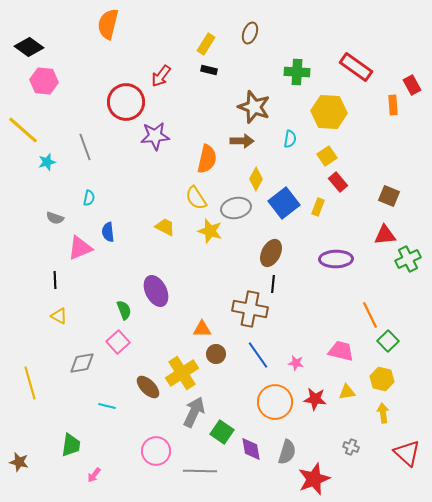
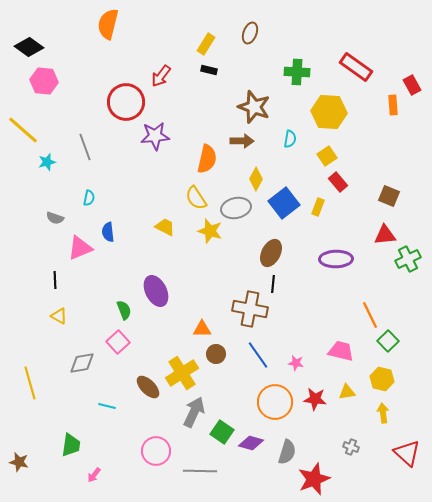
purple diamond at (251, 449): moved 6 px up; rotated 65 degrees counterclockwise
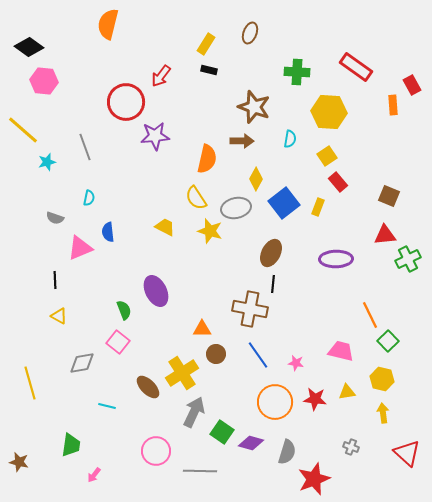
pink square at (118, 342): rotated 10 degrees counterclockwise
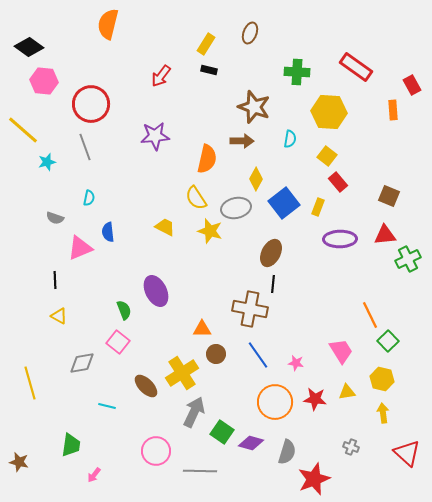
red circle at (126, 102): moved 35 px left, 2 px down
orange rectangle at (393, 105): moved 5 px down
yellow square at (327, 156): rotated 18 degrees counterclockwise
purple ellipse at (336, 259): moved 4 px right, 20 px up
pink trapezoid at (341, 351): rotated 44 degrees clockwise
brown ellipse at (148, 387): moved 2 px left, 1 px up
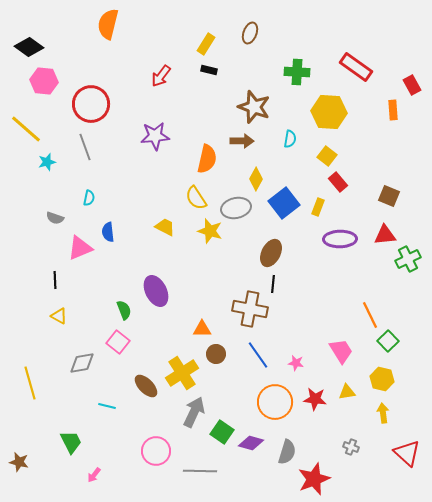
yellow line at (23, 130): moved 3 px right, 1 px up
green trapezoid at (71, 445): moved 3 px up; rotated 35 degrees counterclockwise
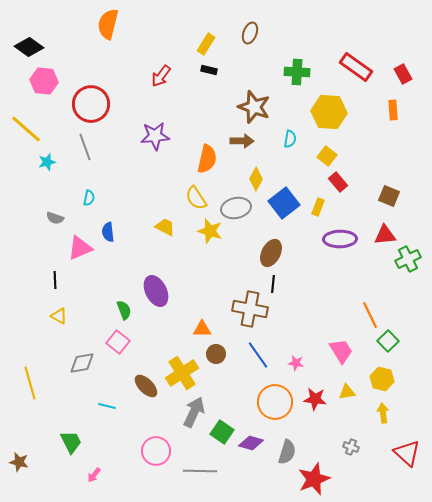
red rectangle at (412, 85): moved 9 px left, 11 px up
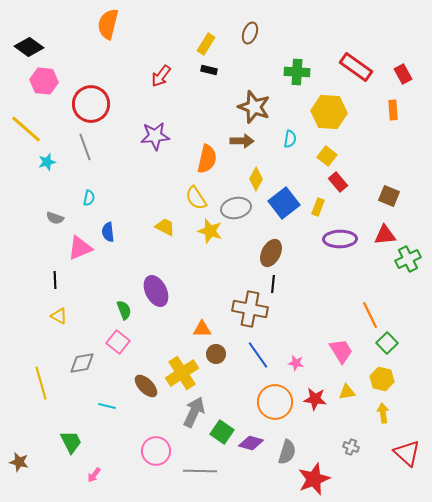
green square at (388, 341): moved 1 px left, 2 px down
yellow line at (30, 383): moved 11 px right
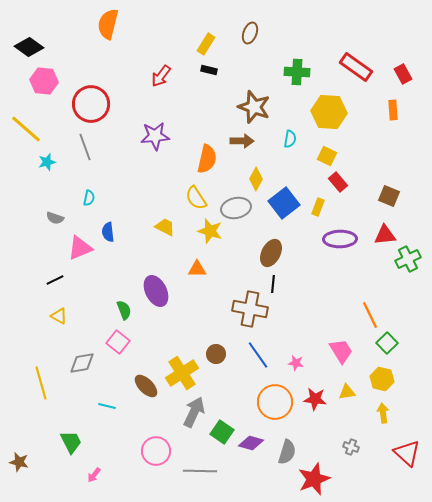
yellow square at (327, 156): rotated 12 degrees counterclockwise
black line at (55, 280): rotated 66 degrees clockwise
orange triangle at (202, 329): moved 5 px left, 60 px up
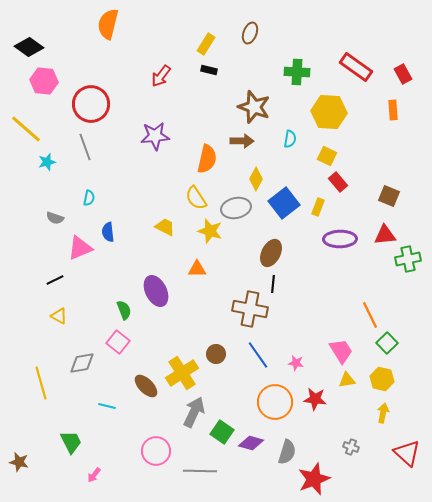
green cross at (408, 259): rotated 15 degrees clockwise
yellow triangle at (347, 392): moved 12 px up
yellow arrow at (383, 413): rotated 18 degrees clockwise
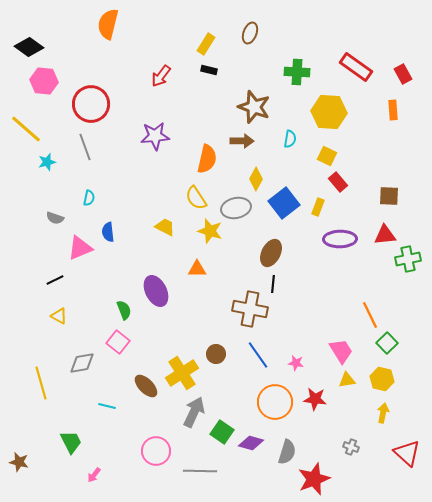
brown square at (389, 196): rotated 20 degrees counterclockwise
